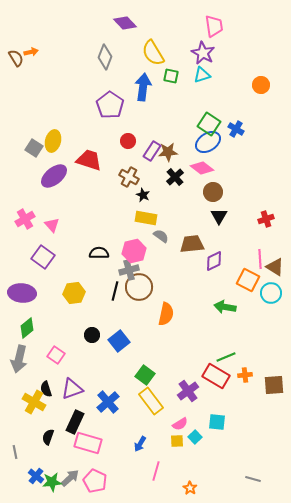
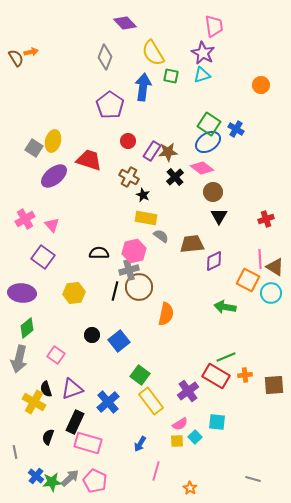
green square at (145, 375): moved 5 px left
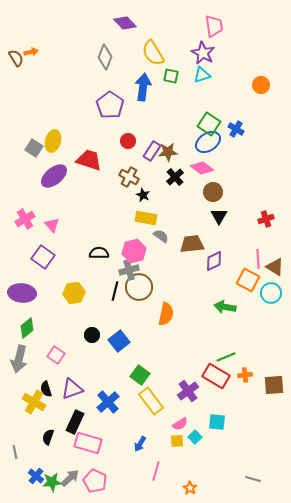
pink line at (260, 259): moved 2 px left
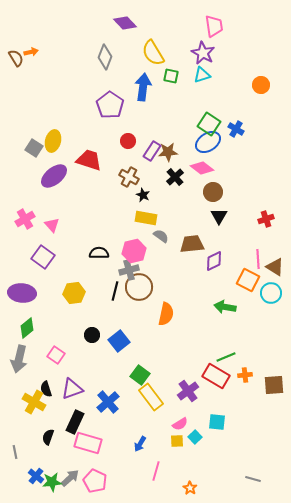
yellow rectangle at (151, 401): moved 4 px up
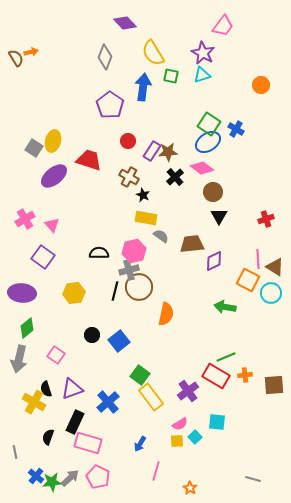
pink trapezoid at (214, 26): moved 9 px right; rotated 45 degrees clockwise
pink pentagon at (95, 481): moved 3 px right, 4 px up
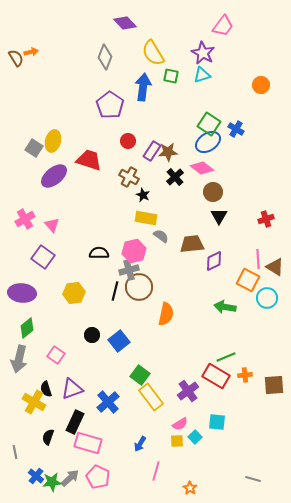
cyan circle at (271, 293): moved 4 px left, 5 px down
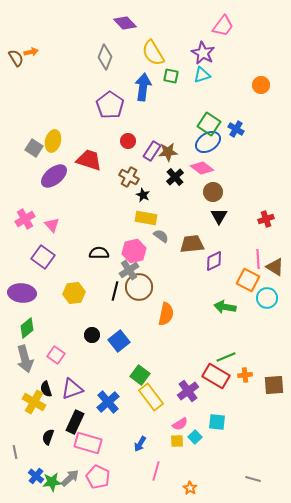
gray cross at (129, 270): rotated 18 degrees counterclockwise
gray arrow at (19, 359): moved 6 px right; rotated 28 degrees counterclockwise
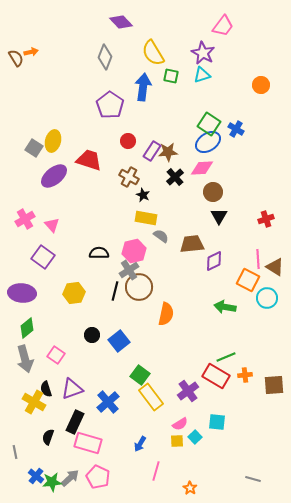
purple diamond at (125, 23): moved 4 px left, 1 px up
pink diamond at (202, 168): rotated 40 degrees counterclockwise
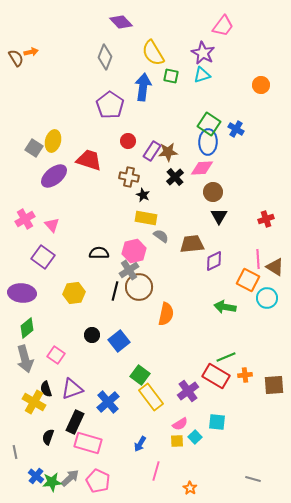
blue ellipse at (208, 142): rotated 55 degrees counterclockwise
brown cross at (129, 177): rotated 18 degrees counterclockwise
pink pentagon at (98, 477): moved 4 px down
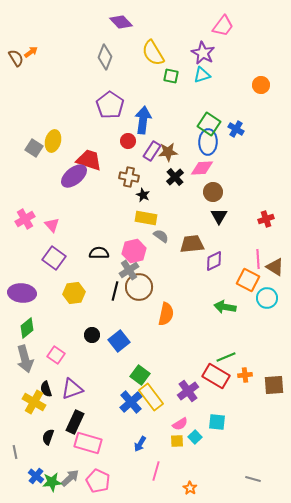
orange arrow at (31, 52): rotated 24 degrees counterclockwise
blue arrow at (143, 87): moved 33 px down
purple ellipse at (54, 176): moved 20 px right
purple square at (43, 257): moved 11 px right, 1 px down
blue cross at (108, 402): moved 23 px right
